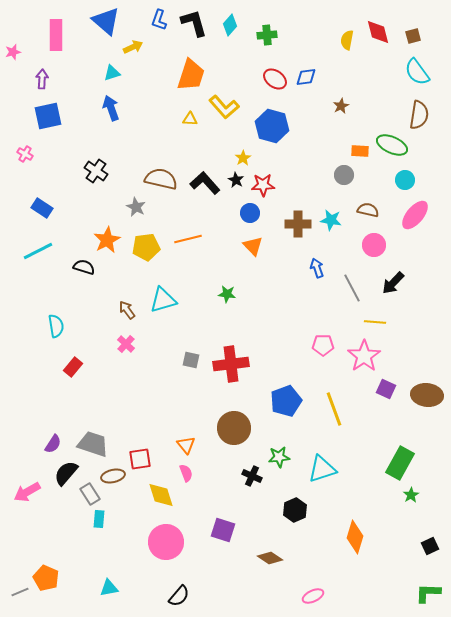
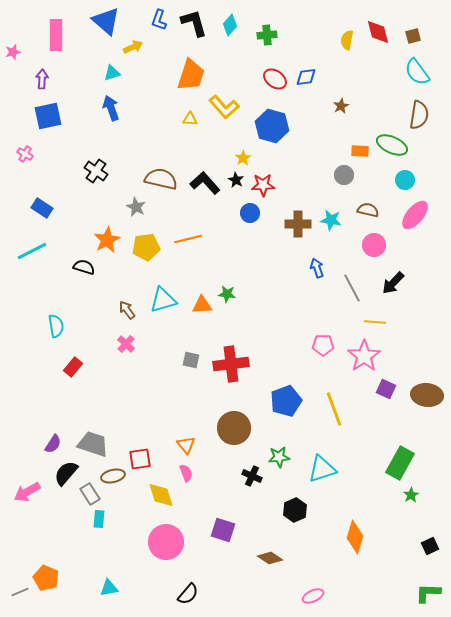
orange triangle at (253, 246): moved 51 px left, 59 px down; rotated 50 degrees counterclockwise
cyan line at (38, 251): moved 6 px left
black semicircle at (179, 596): moved 9 px right, 2 px up
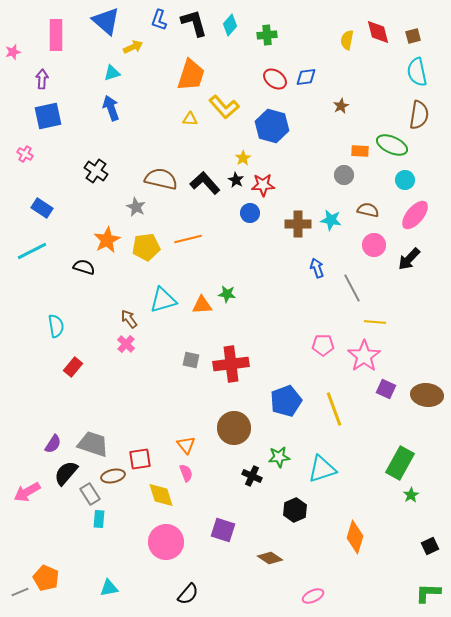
cyan semicircle at (417, 72): rotated 24 degrees clockwise
black arrow at (393, 283): moved 16 px right, 24 px up
brown arrow at (127, 310): moved 2 px right, 9 px down
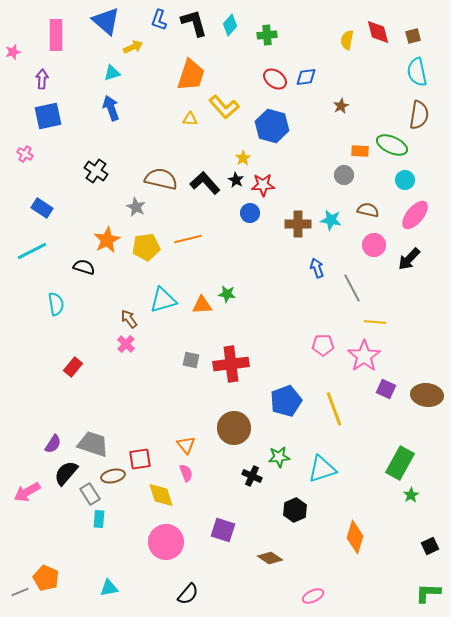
cyan semicircle at (56, 326): moved 22 px up
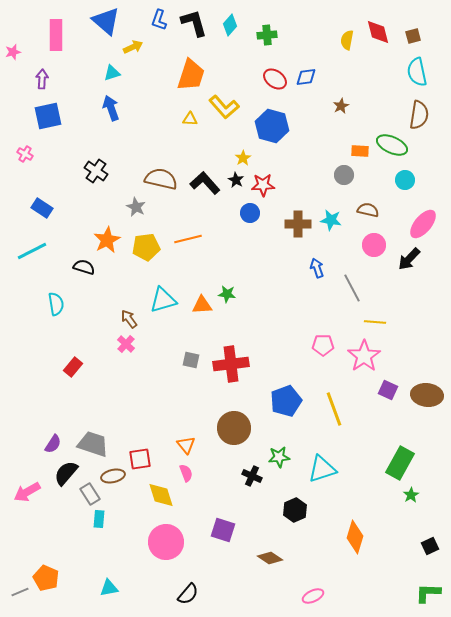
pink ellipse at (415, 215): moved 8 px right, 9 px down
purple square at (386, 389): moved 2 px right, 1 px down
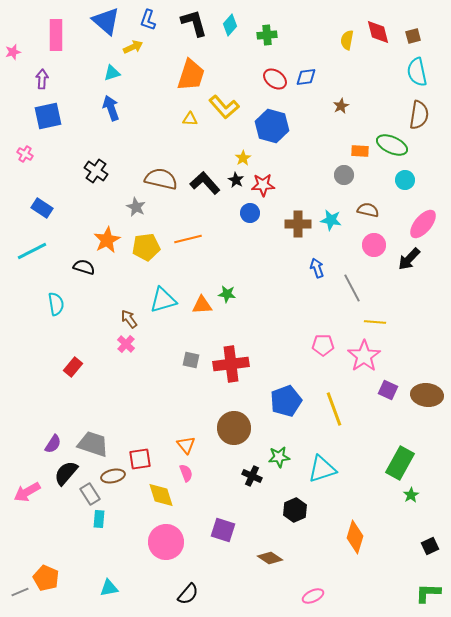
blue L-shape at (159, 20): moved 11 px left
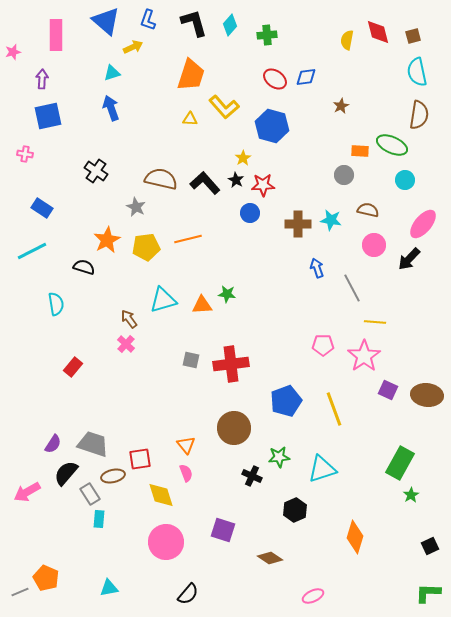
pink cross at (25, 154): rotated 21 degrees counterclockwise
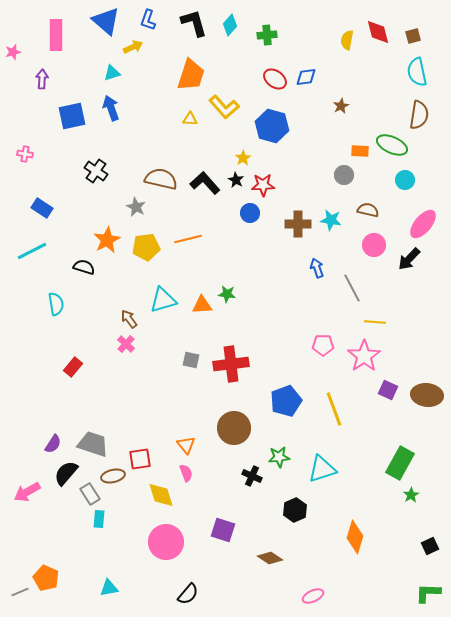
blue square at (48, 116): moved 24 px right
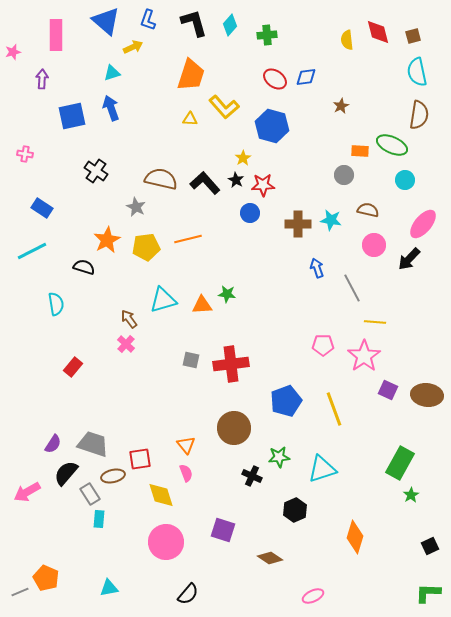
yellow semicircle at (347, 40): rotated 18 degrees counterclockwise
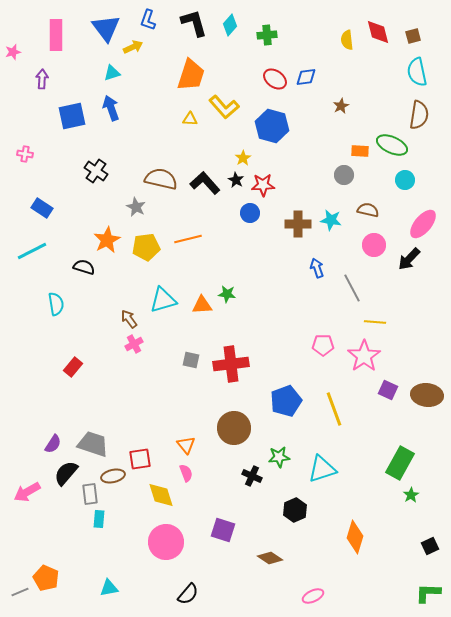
blue triangle at (106, 21): moved 7 px down; rotated 12 degrees clockwise
pink cross at (126, 344): moved 8 px right; rotated 18 degrees clockwise
gray rectangle at (90, 494): rotated 25 degrees clockwise
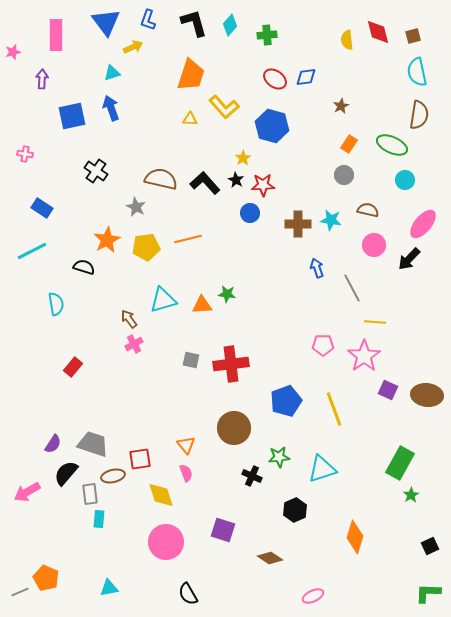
blue triangle at (106, 28): moved 6 px up
orange rectangle at (360, 151): moved 11 px left, 7 px up; rotated 60 degrees counterclockwise
black semicircle at (188, 594): rotated 110 degrees clockwise
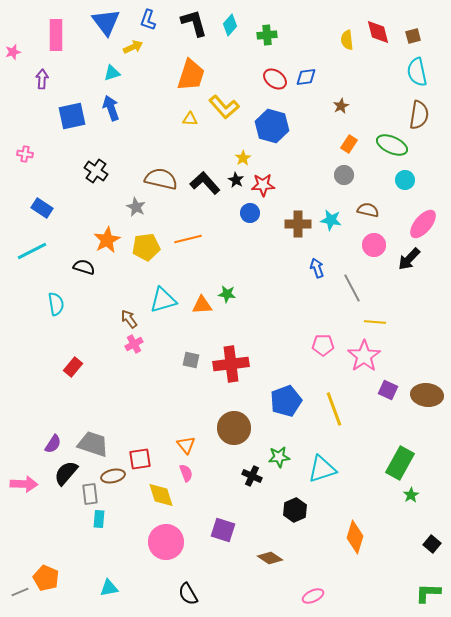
pink arrow at (27, 492): moved 3 px left, 8 px up; rotated 148 degrees counterclockwise
black square at (430, 546): moved 2 px right, 2 px up; rotated 24 degrees counterclockwise
